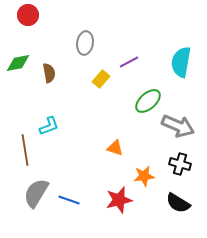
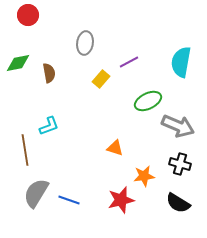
green ellipse: rotated 16 degrees clockwise
red star: moved 2 px right
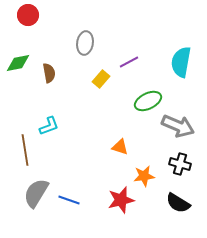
orange triangle: moved 5 px right, 1 px up
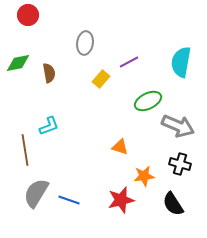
black semicircle: moved 5 px left, 1 px down; rotated 25 degrees clockwise
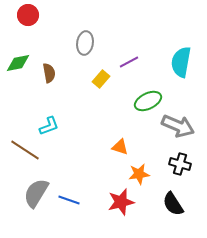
brown line: rotated 48 degrees counterclockwise
orange star: moved 5 px left, 2 px up
red star: moved 2 px down
